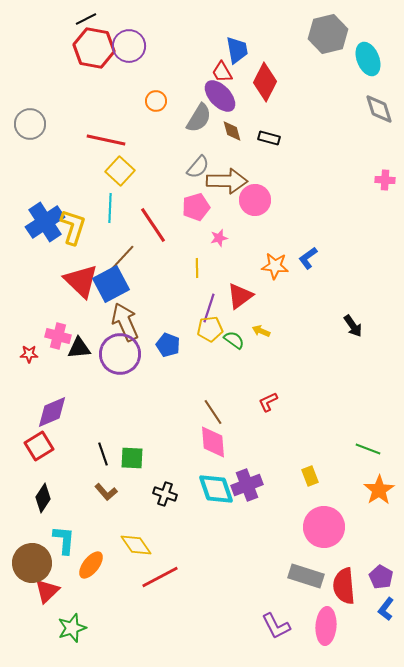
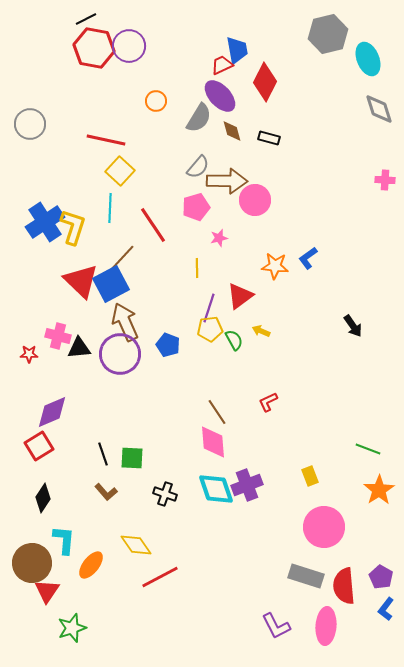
red trapezoid at (222, 72): moved 7 px up; rotated 95 degrees clockwise
green semicircle at (234, 340): rotated 25 degrees clockwise
brown line at (213, 412): moved 4 px right
red triangle at (47, 591): rotated 12 degrees counterclockwise
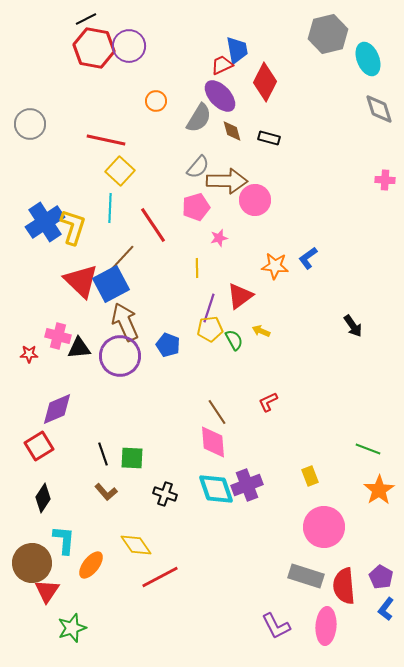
purple circle at (120, 354): moved 2 px down
purple diamond at (52, 412): moved 5 px right, 3 px up
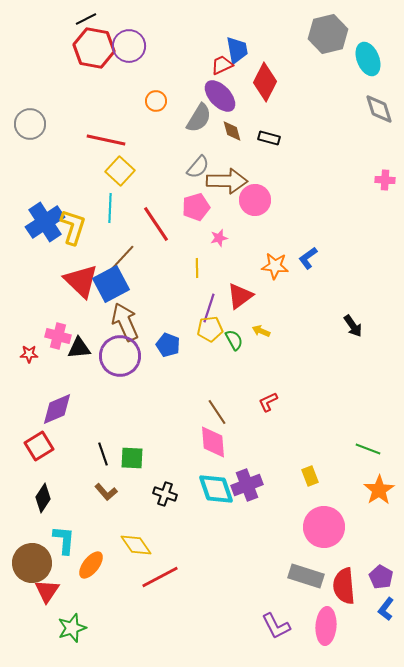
red line at (153, 225): moved 3 px right, 1 px up
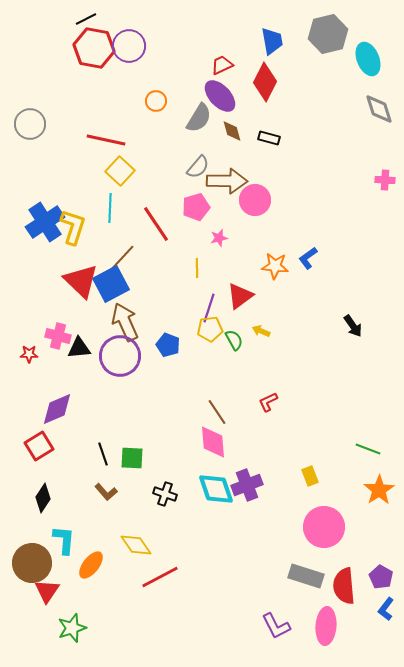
blue trapezoid at (237, 50): moved 35 px right, 9 px up
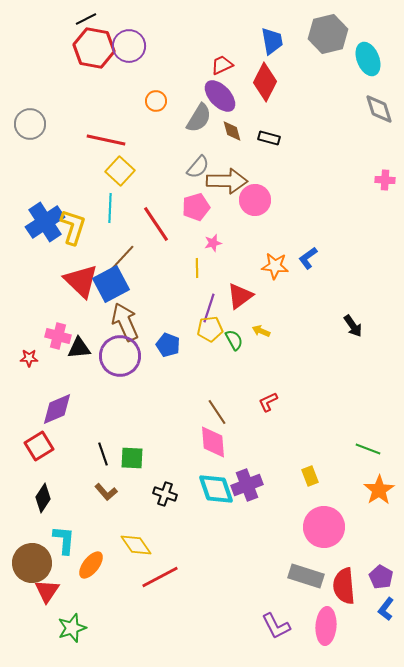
pink star at (219, 238): moved 6 px left, 5 px down
red star at (29, 354): moved 4 px down
